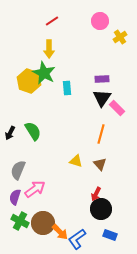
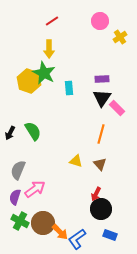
cyan rectangle: moved 2 px right
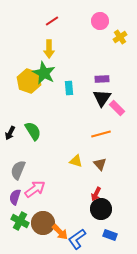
orange line: rotated 60 degrees clockwise
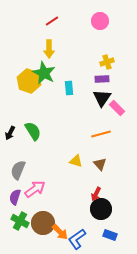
yellow cross: moved 13 px left, 25 px down; rotated 16 degrees clockwise
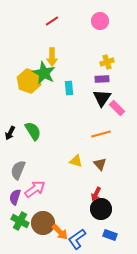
yellow arrow: moved 3 px right, 8 px down
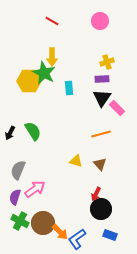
red line: rotated 64 degrees clockwise
yellow hexagon: rotated 20 degrees counterclockwise
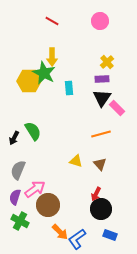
yellow cross: rotated 24 degrees counterclockwise
black arrow: moved 4 px right, 5 px down
brown circle: moved 5 px right, 18 px up
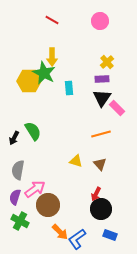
red line: moved 1 px up
gray semicircle: rotated 12 degrees counterclockwise
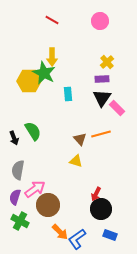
cyan rectangle: moved 1 px left, 6 px down
black arrow: rotated 48 degrees counterclockwise
brown triangle: moved 20 px left, 25 px up
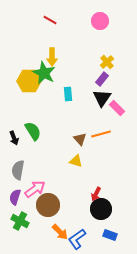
red line: moved 2 px left
purple rectangle: rotated 48 degrees counterclockwise
